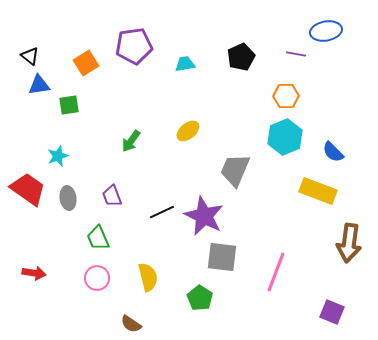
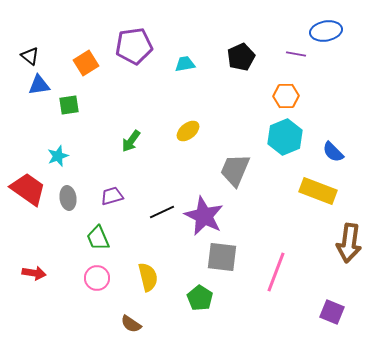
purple trapezoid: rotated 95 degrees clockwise
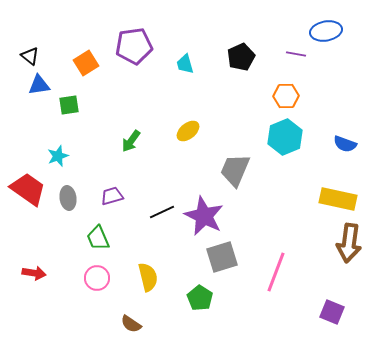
cyan trapezoid: rotated 95 degrees counterclockwise
blue semicircle: moved 12 px right, 8 px up; rotated 25 degrees counterclockwise
yellow rectangle: moved 20 px right, 8 px down; rotated 9 degrees counterclockwise
gray square: rotated 24 degrees counterclockwise
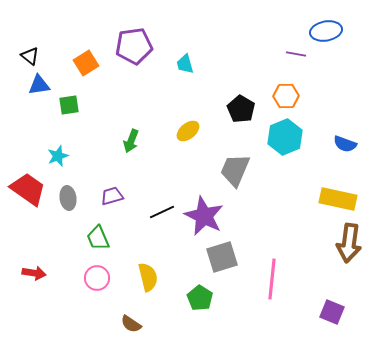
black pentagon: moved 52 px down; rotated 16 degrees counterclockwise
green arrow: rotated 15 degrees counterclockwise
pink line: moved 4 px left, 7 px down; rotated 15 degrees counterclockwise
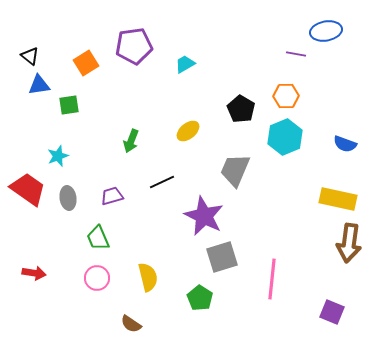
cyan trapezoid: rotated 75 degrees clockwise
black line: moved 30 px up
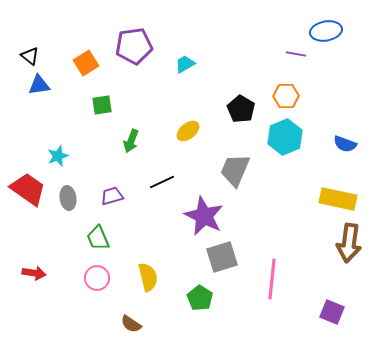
green square: moved 33 px right
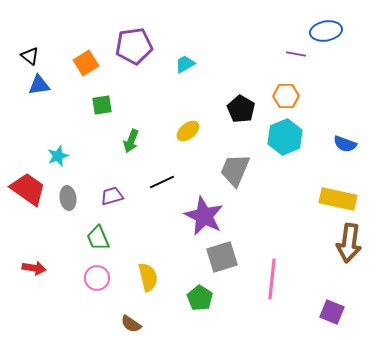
red arrow: moved 5 px up
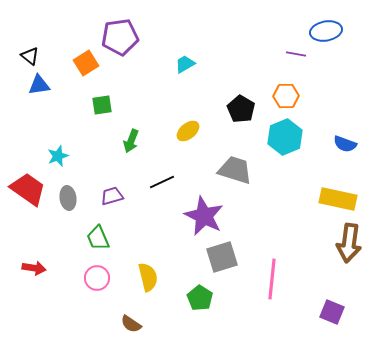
purple pentagon: moved 14 px left, 9 px up
gray trapezoid: rotated 84 degrees clockwise
